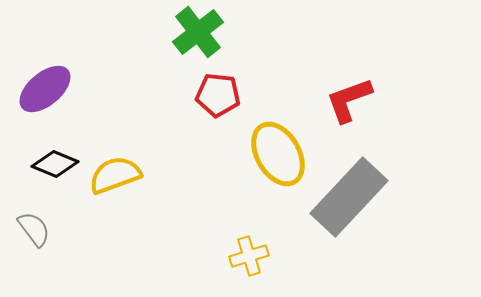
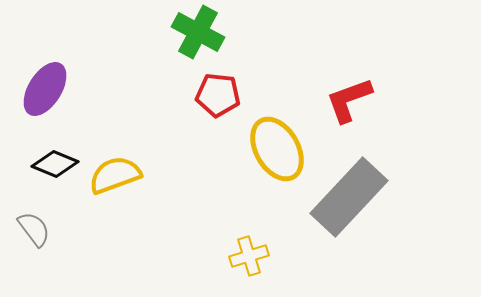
green cross: rotated 24 degrees counterclockwise
purple ellipse: rotated 18 degrees counterclockwise
yellow ellipse: moved 1 px left, 5 px up
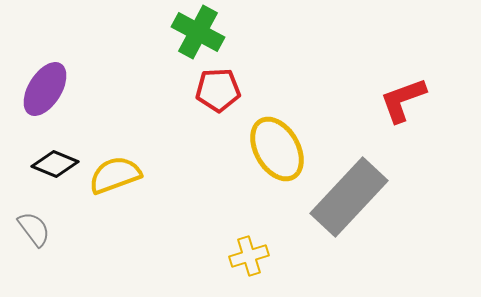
red pentagon: moved 5 px up; rotated 9 degrees counterclockwise
red L-shape: moved 54 px right
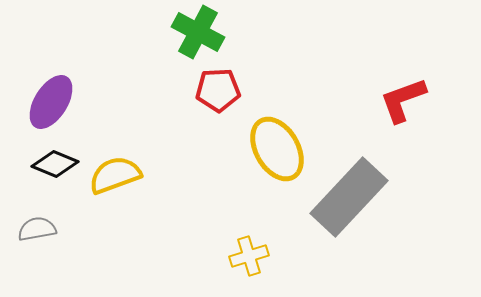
purple ellipse: moved 6 px right, 13 px down
gray semicircle: moved 3 px right; rotated 63 degrees counterclockwise
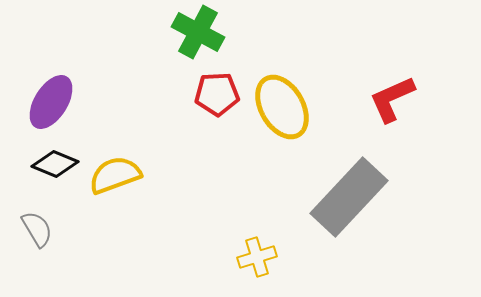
red pentagon: moved 1 px left, 4 px down
red L-shape: moved 11 px left, 1 px up; rotated 4 degrees counterclockwise
yellow ellipse: moved 5 px right, 42 px up
gray semicircle: rotated 69 degrees clockwise
yellow cross: moved 8 px right, 1 px down
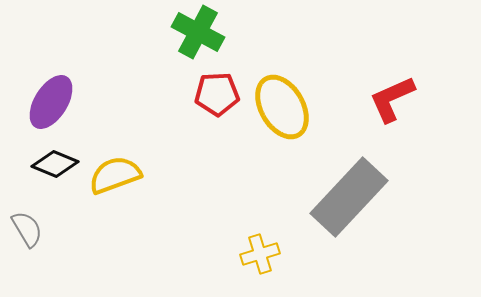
gray semicircle: moved 10 px left
yellow cross: moved 3 px right, 3 px up
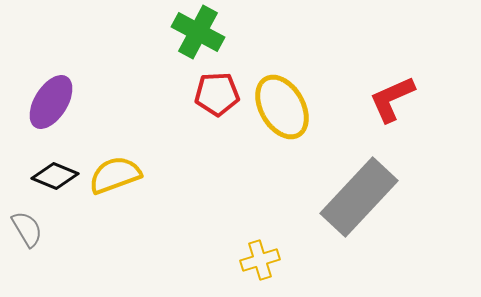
black diamond: moved 12 px down
gray rectangle: moved 10 px right
yellow cross: moved 6 px down
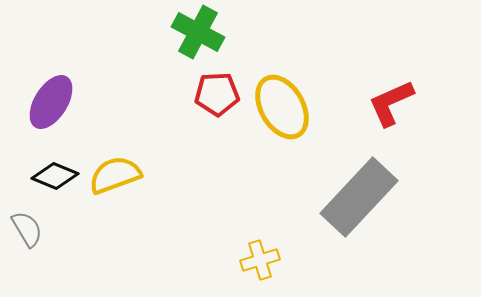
red L-shape: moved 1 px left, 4 px down
